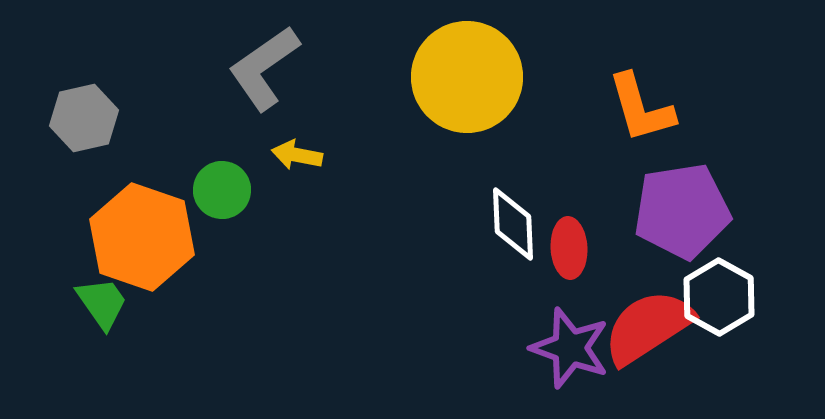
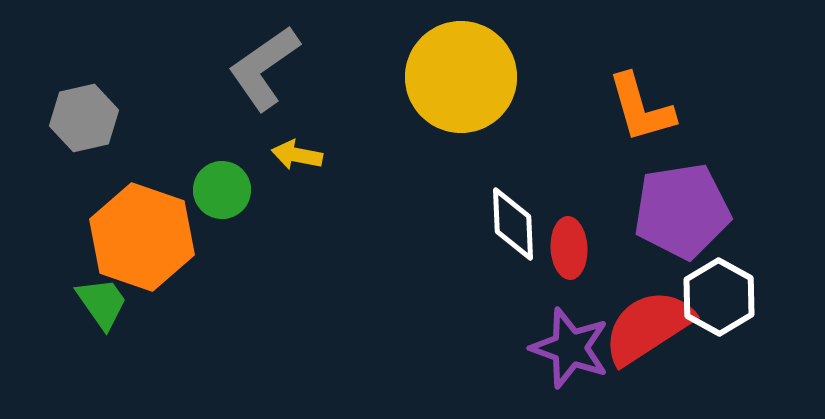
yellow circle: moved 6 px left
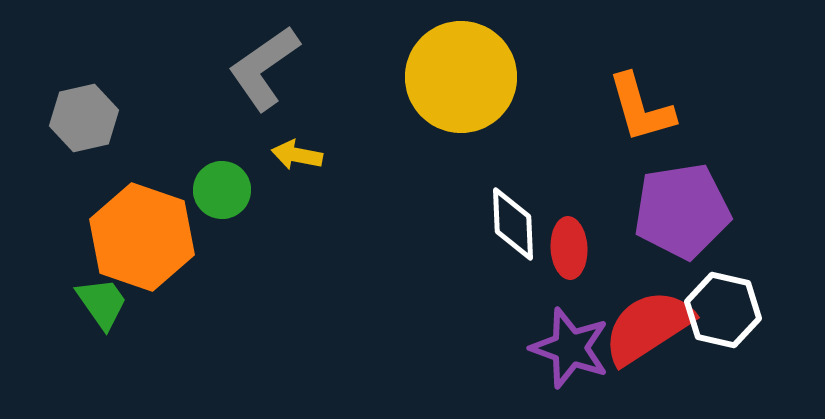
white hexagon: moved 4 px right, 13 px down; rotated 16 degrees counterclockwise
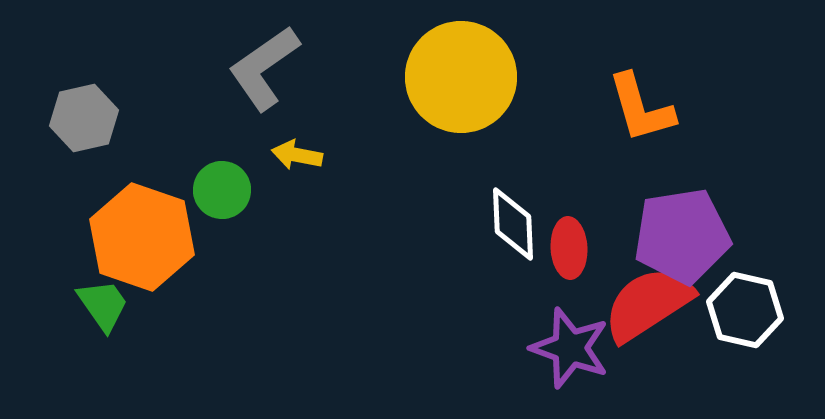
purple pentagon: moved 25 px down
green trapezoid: moved 1 px right, 2 px down
white hexagon: moved 22 px right
red semicircle: moved 23 px up
